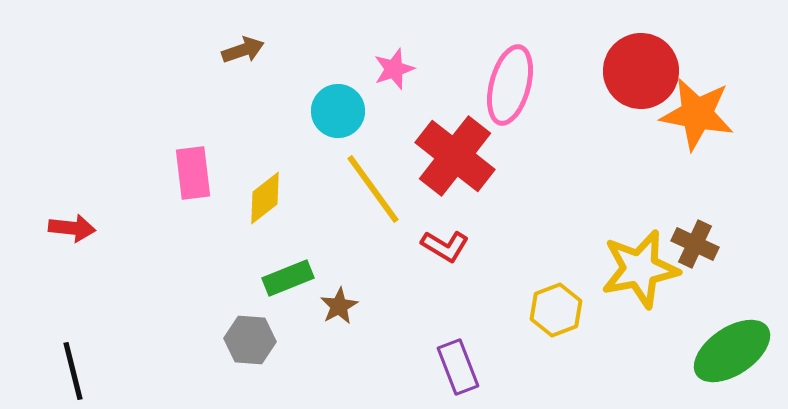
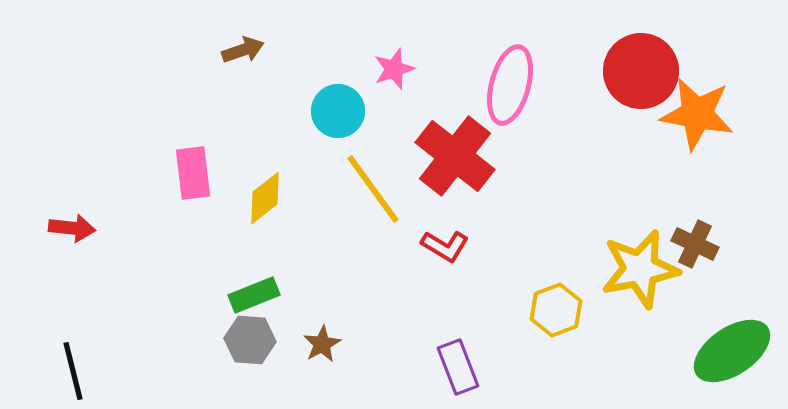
green rectangle: moved 34 px left, 17 px down
brown star: moved 17 px left, 38 px down
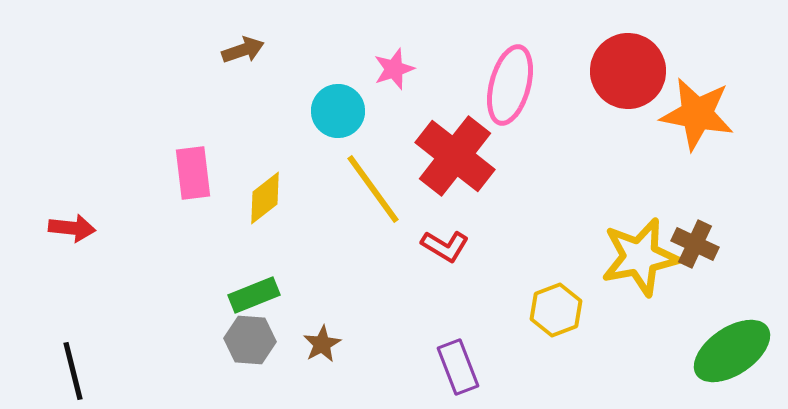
red circle: moved 13 px left
yellow star: moved 12 px up
